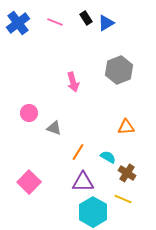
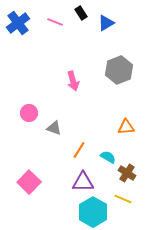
black rectangle: moved 5 px left, 5 px up
pink arrow: moved 1 px up
orange line: moved 1 px right, 2 px up
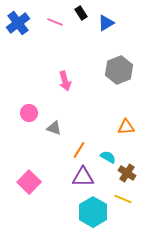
pink arrow: moved 8 px left
purple triangle: moved 5 px up
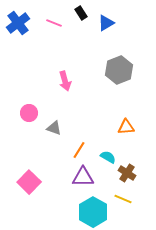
pink line: moved 1 px left, 1 px down
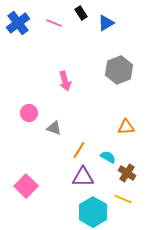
pink square: moved 3 px left, 4 px down
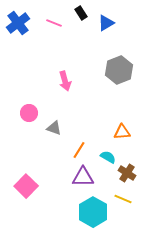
orange triangle: moved 4 px left, 5 px down
